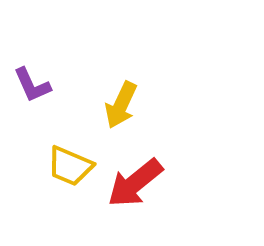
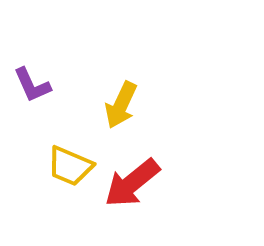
red arrow: moved 3 px left
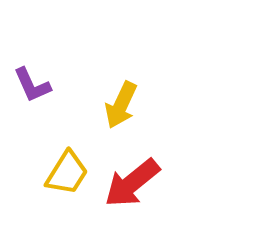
yellow trapezoid: moved 3 px left, 7 px down; rotated 81 degrees counterclockwise
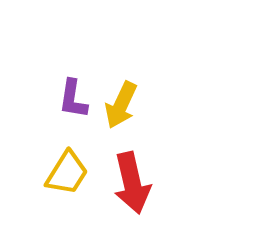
purple L-shape: moved 41 px right, 14 px down; rotated 33 degrees clockwise
red arrow: rotated 64 degrees counterclockwise
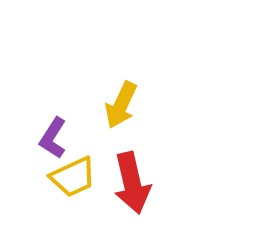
purple L-shape: moved 20 px left, 39 px down; rotated 24 degrees clockwise
yellow trapezoid: moved 6 px right, 4 px down; rotated 33 degrees clockwise
